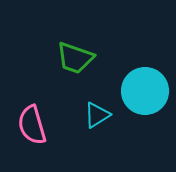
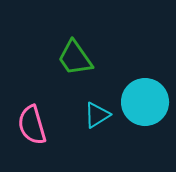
green trapezoid: rotated 36 degrees clockwise
cyan circle: moved 11 px down
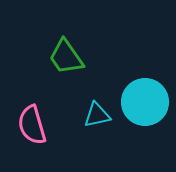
green trapezoid: moved 9 px left, 1 px up
cyan triangle: rotated 20 degrees clockwise
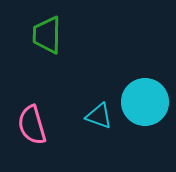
green trapezoid: moved 19 px left, 22 px up; rotated 36 degrees clockwise
cyan triangle: moved 2 px right, 1 px down; rotated 32 degrees clockwise
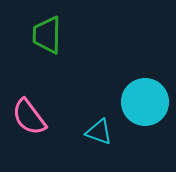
cyan triangle: moved 16 px down
pink semicircle: moved 3 px left, 8 px up; rotated 21 degrees counterclockwise
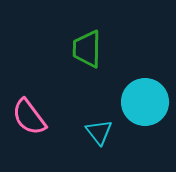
green trapezoid: moved 40 px right, 14 px down
cyan triangle: rotated 32 degrees clockwise
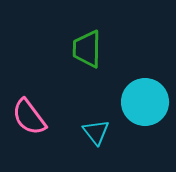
cyan triangle: moved 3 px left
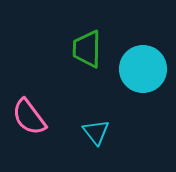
cyan circle: moved 2 px left, 33 px up
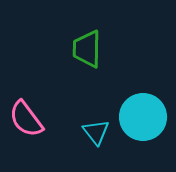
cyan circle: moved 48 px down
pink semicircle: moved 3 px left, 2 px down
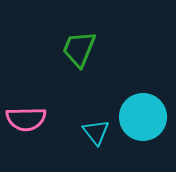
green trapezoid: moved 8 px left; rotated 21 degrees clockwise
pink semicircle: rotated 54 degrees counterclockwise
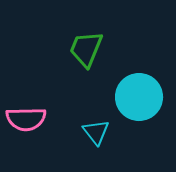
green trapezoid: moved 7 px right
cyan circle: moved 4 px left, 20 px up
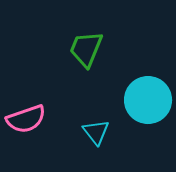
cyan circle: moved 9 px right, 3 px down
pink semicircle: rotated 18 degrees counterclockwise
